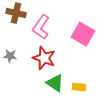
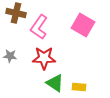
pink L-shape: moved 2 px left
pink square: moved 9 px up
red star: rotated 20 degrees counterclockwise
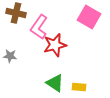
pink square: moved 6 px right, 8 px up
red star: moved 11 px right, 13 px up; rotated 15 degrees counterclockwise
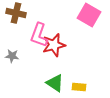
pink square: moved 2 px up
pink L-shape: moved 8 px down; rotated 15 degrees counterclockwise
red star: moved 1 px left
gray star: moved 2 px right
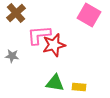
brown cross: rotated 36 degrees clockwise
pink L-shape: rotated 65 degrees clockwise
green triangle: rotated 24 degrees counterclockwise
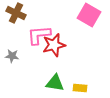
brown cross: rotated 24 degrees counterclockwise
yellow rectangle: moved 1 px right, 1 px down
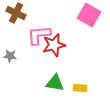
gray star: moved 2 px left
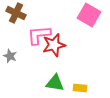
gray star: rotated 16 degrees clockwise
